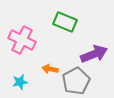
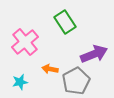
green rectangle: rotated 35 degrees clockwise
pink cross: moved 3 px right, 2 px down; rotated 24 degrees clockwise
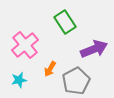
pink cross: moved 3 px down
purple arrow: moved 5 px up
orange arrow: rotated 70 degrees counterclockwise
cyan star: moved 1 px left, 2 px up
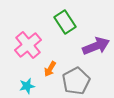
pink cross: moved 3 px right
purple arrow: moved 2 px right, 3 px up
cyan star: moved 8 px right, 6 px down
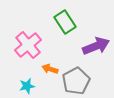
orange arrow: rotated 77 degrees clockwise
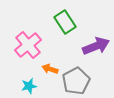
cyan star: moved 2 px right
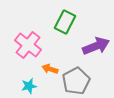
green rectangle: rotated 60 degrees clockwise
pink cross: rotated 12 degrees counterclockwise
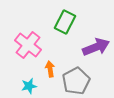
purple arrow: moved 1 px down
orange arrow: rotated 63 degrees clockwise
